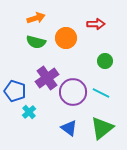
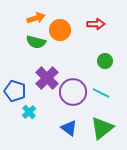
orange circle: moved 6 px left, 8 px up
purple cross: rotated 10 degrees counterclockwise
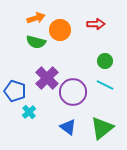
cyan line: moved 4 px right, 8 px up
blue triangle: moved 1 px left, 1 px up
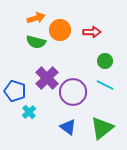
red arrow: moved 4 px left, 8 px down
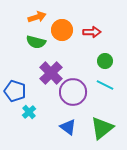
orange arrow: moved 1 px right, 1 px up
orange circle: moved 2 px right
purple cross: moved 4 px right, 5 px up
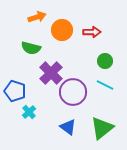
green semicircle: moved 5 px left, 6 px down
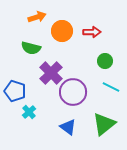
orange circle: moved 1 px down
cyan line: moved 6 px right, 2 px down
green triangle: moved 2 px right, 4 px up
